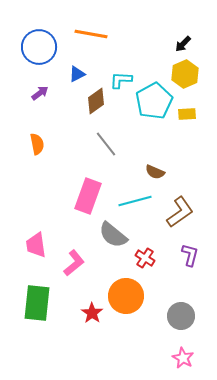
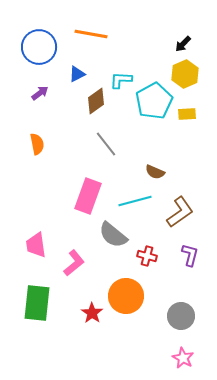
red cross: moved 2 px right, 2 px up; rotated 18 degrees counterclockwise
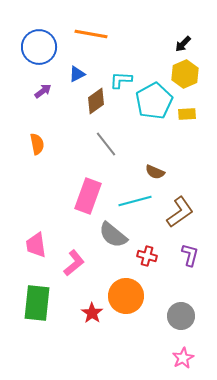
purple arrow: moved 3 px right, 2 px up
pink star: rotated 15 degrees clockwise
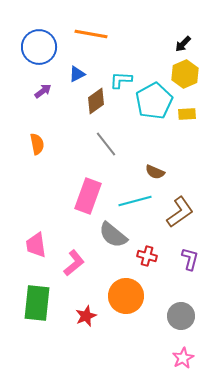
purple L-shape: moved 4 px down
red star: moved 6 px left, 3 px down; rotated 15 degrees clockwise
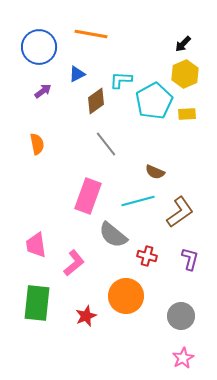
cyan line: moved 3 px right
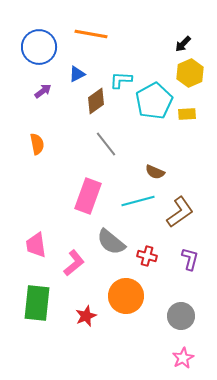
yellow hexagon: moved 5 px right, 1 px up
gray semicircle: moved 2 px left, 7 px down
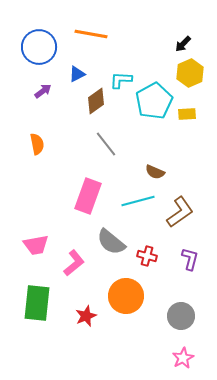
pink trapezoid: rotated 92 degrees counterclockwise
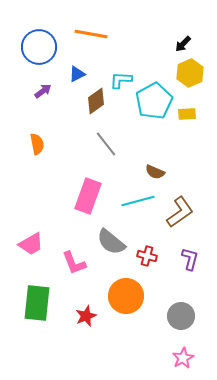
pink trapezoid: moved 5 px left, 1 px up; rotated 20 degrees counterclockwise
pink L-shape: rotated 108 degrees clockwise
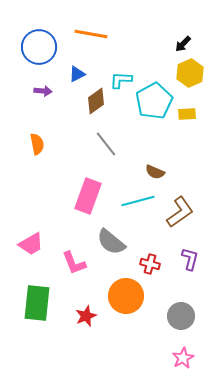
purple arrow: rotated 42 degrees clockwise
red cross: moved 3 px right, 8 px down
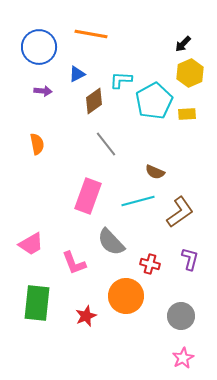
brown diamond: moved 2 px left
gray semicircle: rotated 8 degrees clockwise
